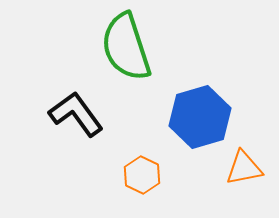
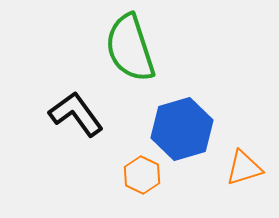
green semicircle: moved 4 px right, 1 px down
blue hexagon: moved 18 px left, 12 px down
orange triangle: rotated 6 degrees counterclockwise
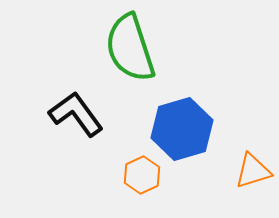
orange triangle: moved 9 px right, 3 px down
orange hexagon: rotated 9 degrees clockwise
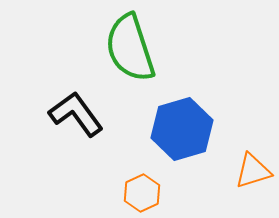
orange hexagon: moved 18 px down
